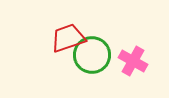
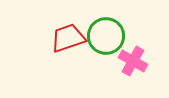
green circle: moved 14 px right, 19 px up
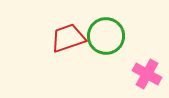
pink cross: moved 14 px right, 13 px down
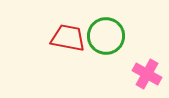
red trapezoid: rotated 30 degrees clockwise
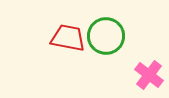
pink cross: moved 2 px right, 1 px down; rotated 8 degrees clockwise
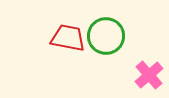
pink cross: rotated 12 degrees clockwise
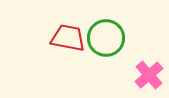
green circle: moved 2 px down
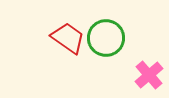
red trapezoid: rotated 24 degrees clockwise
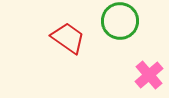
green circle: moved 14 px right, 17 px up
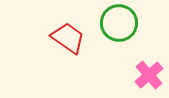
green circle: moved 1 px left, 2 px down
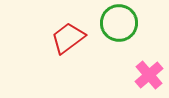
red trapezoid: rotated 72 degrees counterclockwise
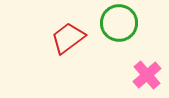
pink cross: moved 2 px left
